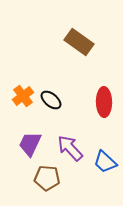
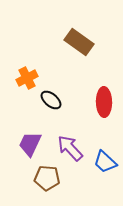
orange cross: moved 4 px right, 18 px up; rotated 10 degrees clockwise
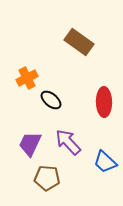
purple arrow: moved 2 px left, 6 px up
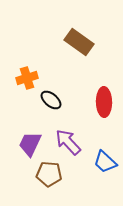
orange cross: rotated 10 degrees clockwise
brown pentagon: moved 2 px right, 4 px up
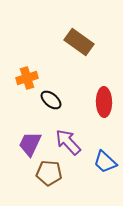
brown pentagon: moved 1 px up
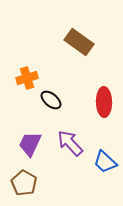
purple arrow: moved 2 px right, 1 px down
brown pentagon: moved 25 px left, 10 px down; rotated 25 degrees clockwise
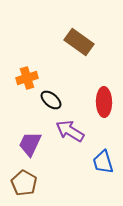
purple arrow: moved 12 px up; rotated 16 degrees counterclockwise
blue trapezoid: moved 2 px left; rotated 30 degrees clockwise
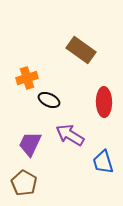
brown rectangle: moved 2 px right, 8 px down
black ellipse: moved 2 px left; rotated 15 degrees counterclockwise
purple arrow: moved 4 px down
